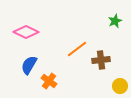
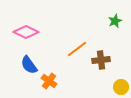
blue semicircle: rotated 66 degrees counterclockwise
yellow circle: moved 1 px right, 1 px down
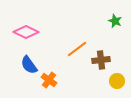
green star: rotated 24 degrees counterclockwise
orange cross: moved 1 px up
yellow circle: moved 4 px left, 6 px up
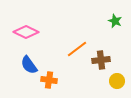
orange cross: rotated 28 degrees counterclockwise
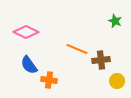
orange line: rotated 60 degrees clockwise
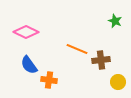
yellow circle: moved 1 px right, 1 px down
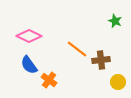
pink diamond: moved 3 px right, 4 px down
orange line: rotated 15 degrees clockwise
orange cross: rotated 28 degrees clockwise
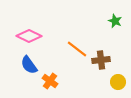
orange cross: moved 1 px right, 1 px down
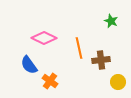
green star: moved 4 px left
pink diamond: moved 15 px right, 2 px down
orange line: moved 2 px right, 1 px up; rotated 40 degrees clockwise
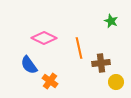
brown cross: moved 3 px down
yellow circle: moved 2 px left
